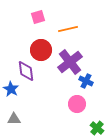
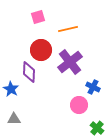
purple diamond: moved 3 px right, 1 px down; rotated 10 degrees clockwise
blue cross: moved 7 px right, 6 px down
pink circle: moved 2 px right, 1 px down
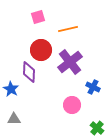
pink circle: moved 7 px left
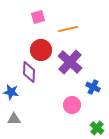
purple cross: rotated 10 degrees counterclockwise
blue star: moved 3 px down; rotated 21 degrees counterclockwise
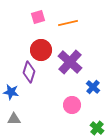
orange line: moved 6 px up
purple diamond: rotated 15 degrees clockwise
blue cross: rotated 16 degrees clockwise
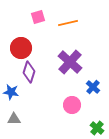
red circle: moved 20 px left, 2 px up
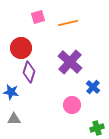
green cross: rotated 32 degrees clockwise
